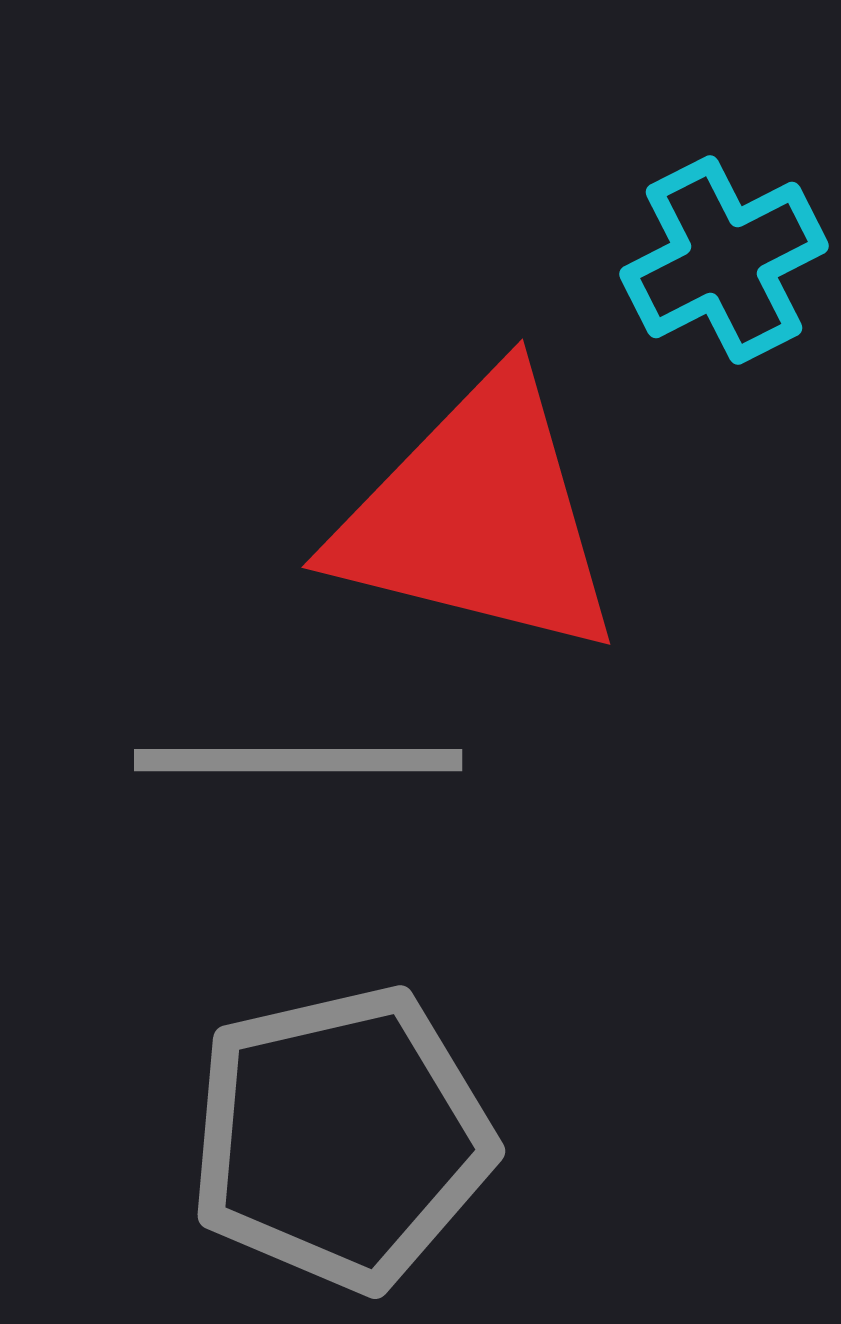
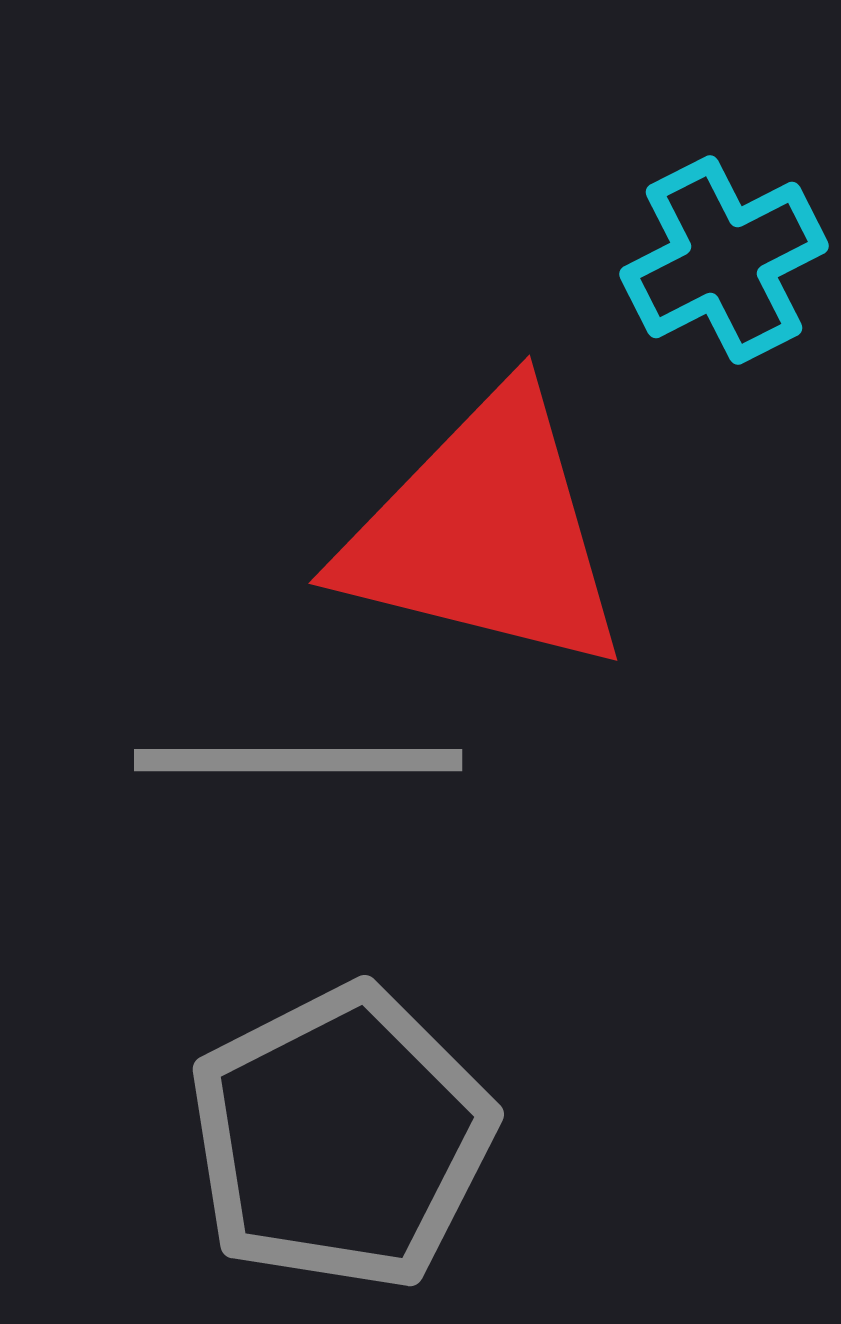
red triangle: moved 7 px right, 16 px down
gray pentagon: rotated 14 degrees counterclockwise
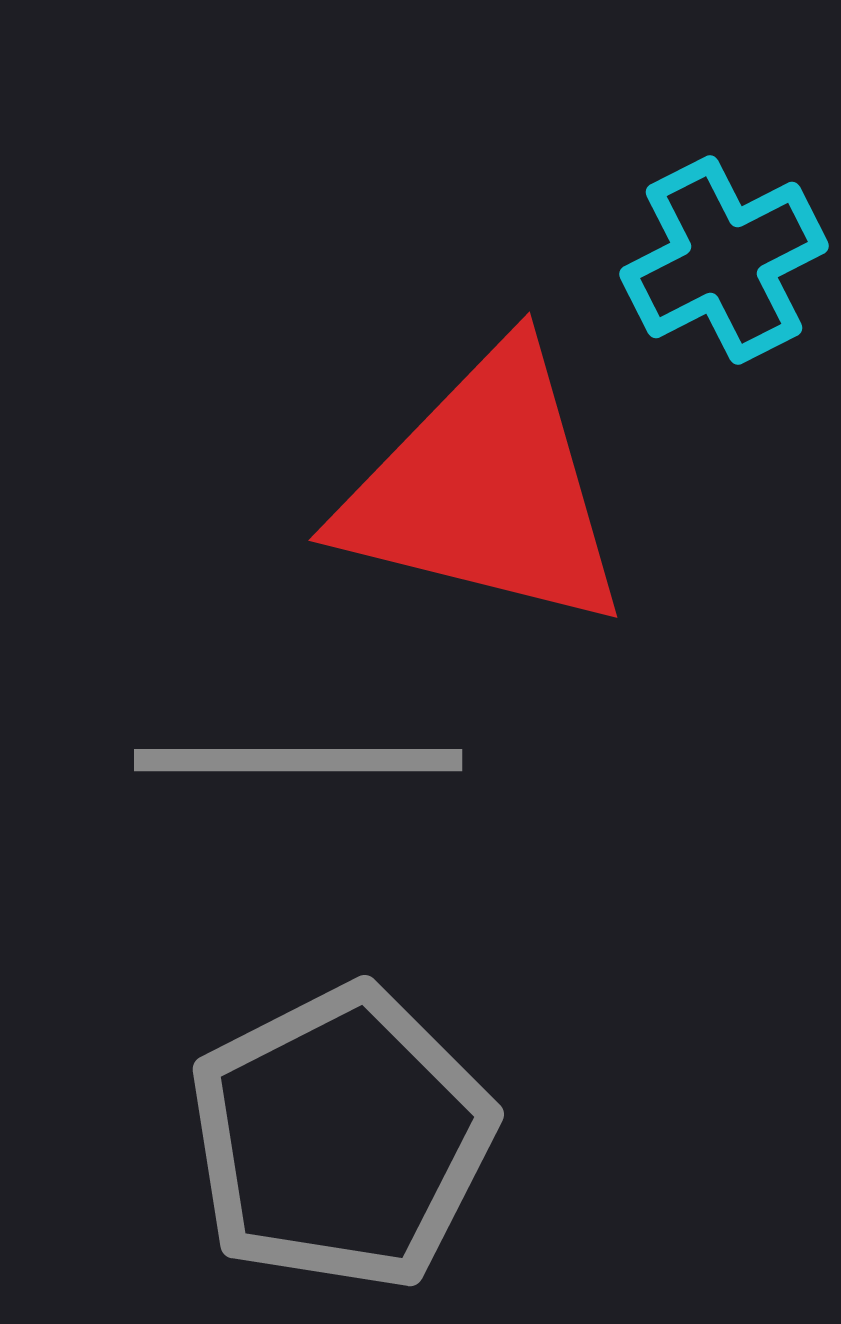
red triangle: moved 43 px up
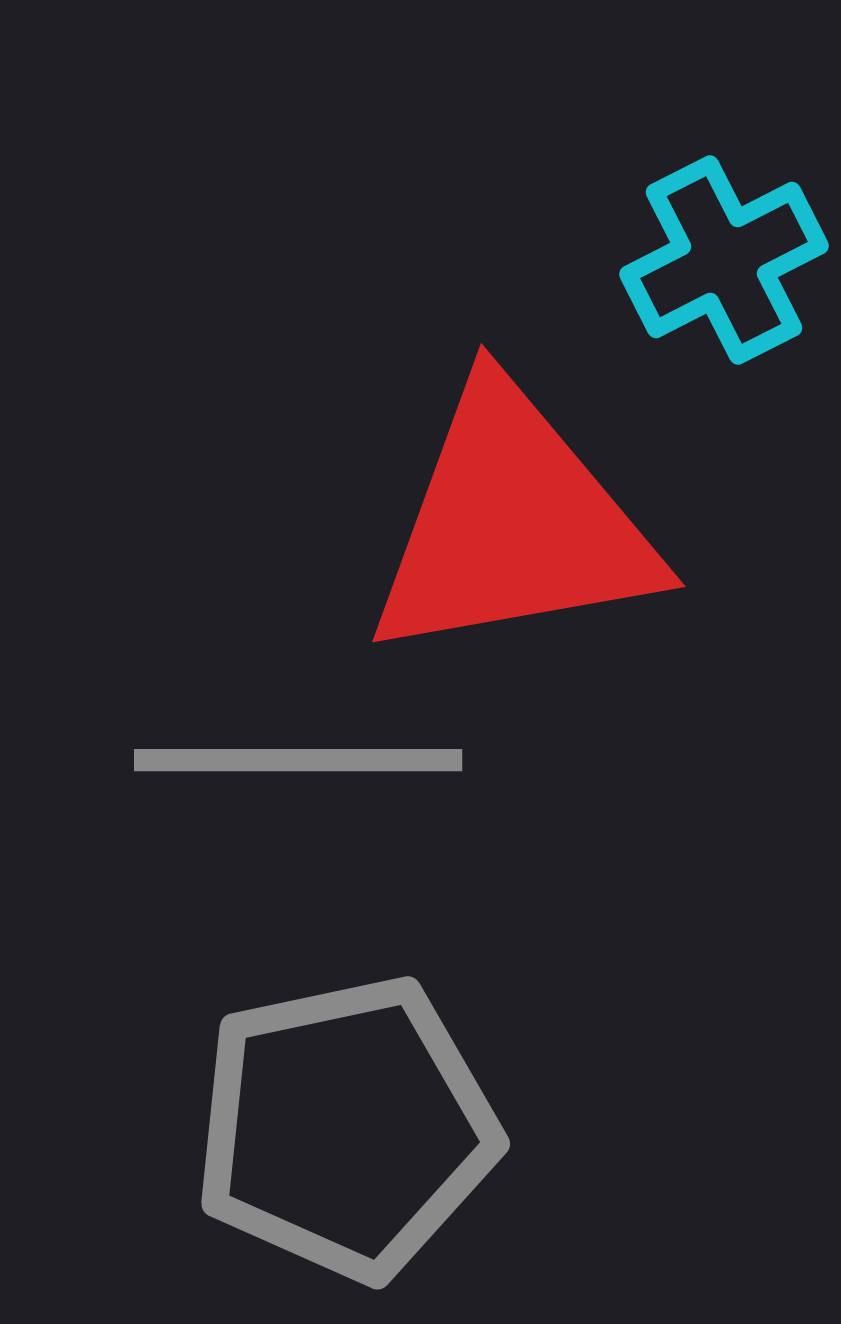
red triangle: moved 28 px right, 34 px down; rotated 24 degrees counterclockwise
gray pentagon: moved 5 px right, 10 px up; rotated 15 degrees clockwise
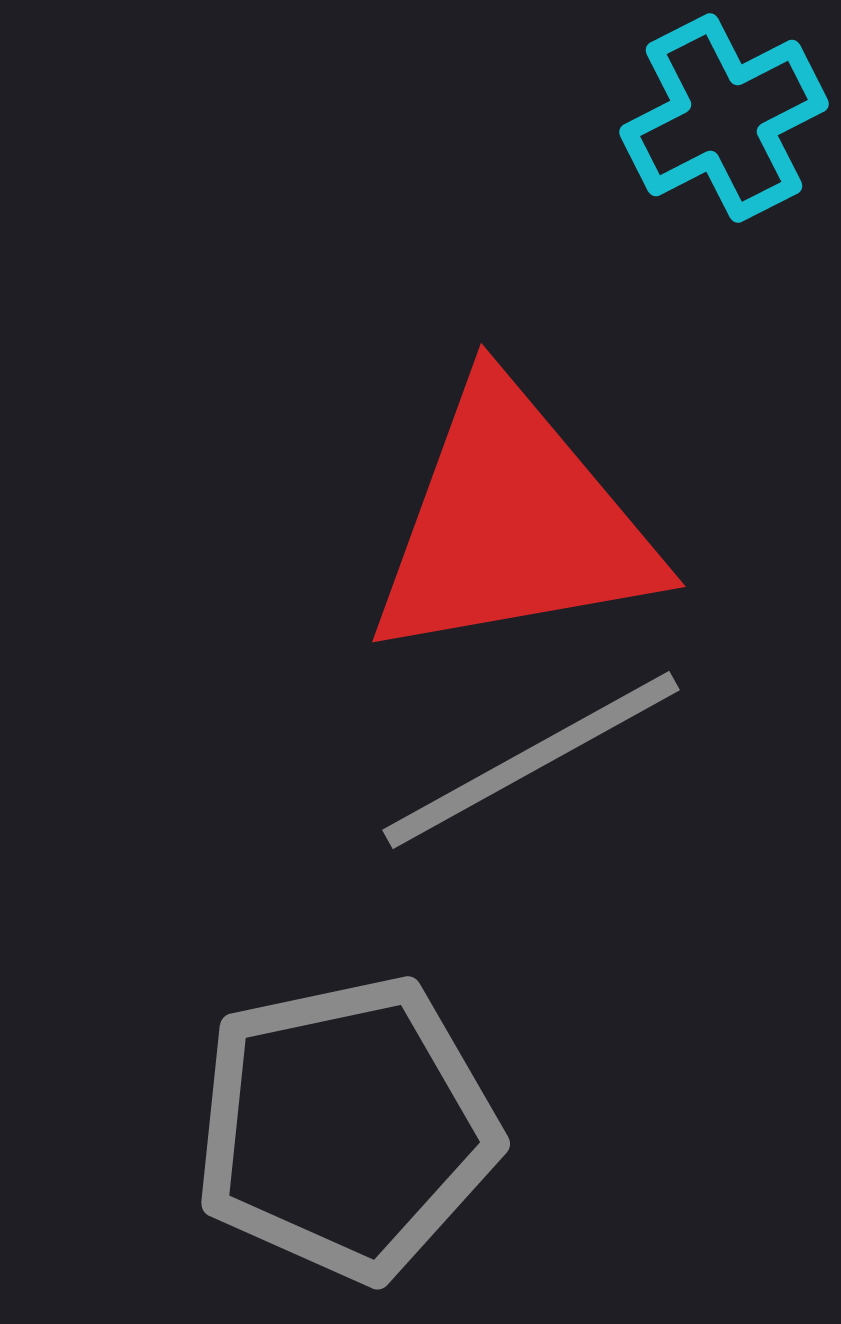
cyan cross: moved 142 px up
gray line: moved 233 px right; rotated 29 degrees counterclockwise
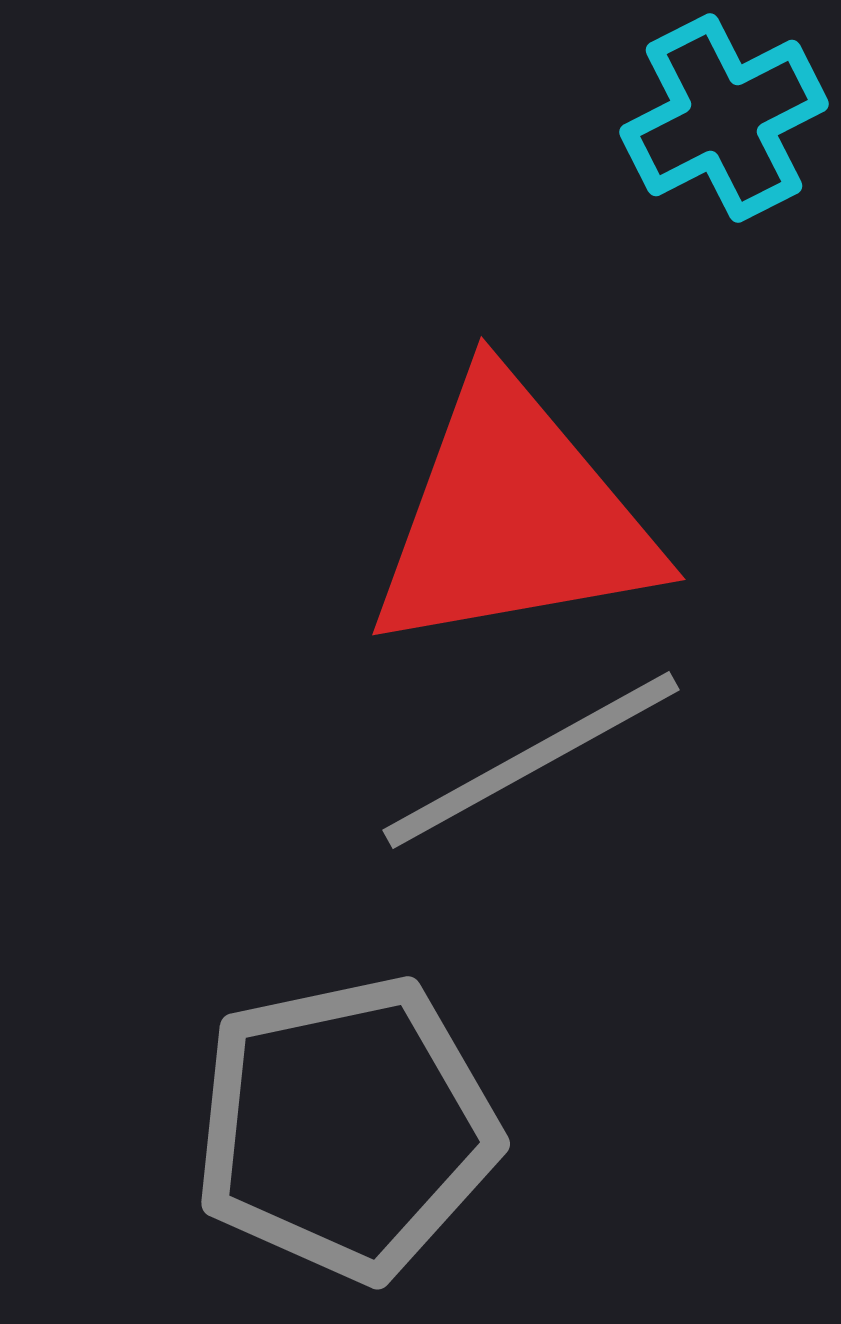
red triangle: moved 7 px up
